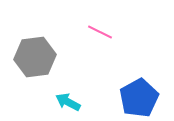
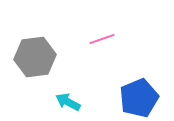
pink line: moved 2 px right, 7 px down; rotated 45 degrees counterclockwise
blue pentagon: rotated 6 degrees clockwise
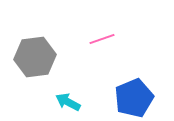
blue pentagon: moved 5 px left
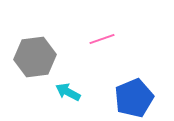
cyan arrow: moved 10 px up
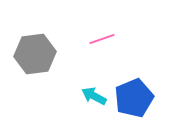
gray hexagon: moved 3 px up
cyan arrow: moved 26 px right, 4 px down
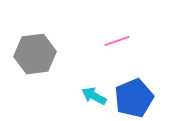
pink line: moved 15 px right, 2 px down
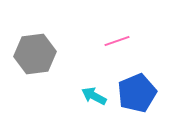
blue pentagon: moved 3 px right, 5 px up
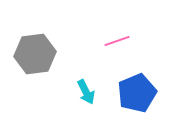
cyan arrow: moved 8 px left, 4 px up; rotated 145 degrees counterclockwise
